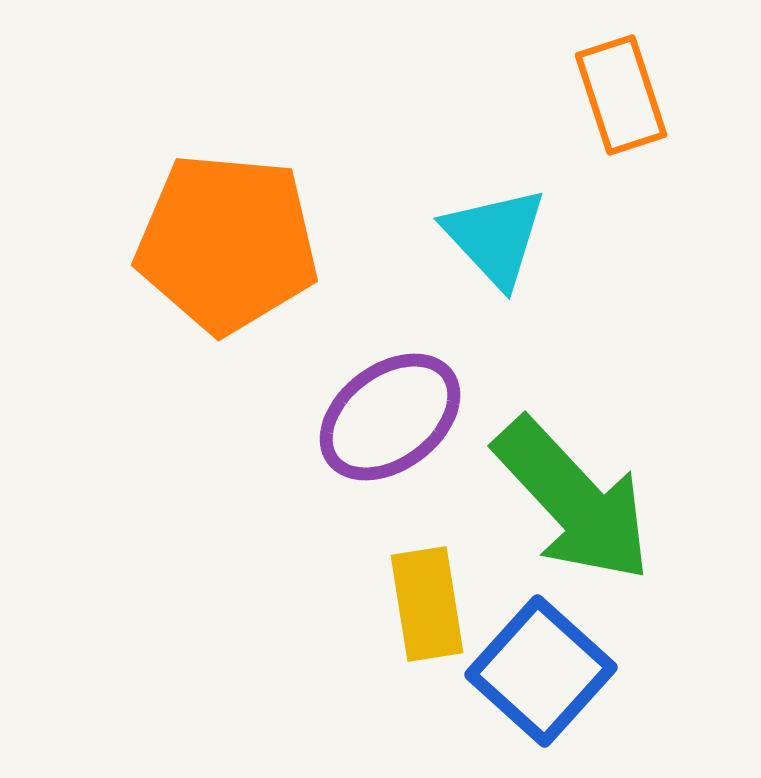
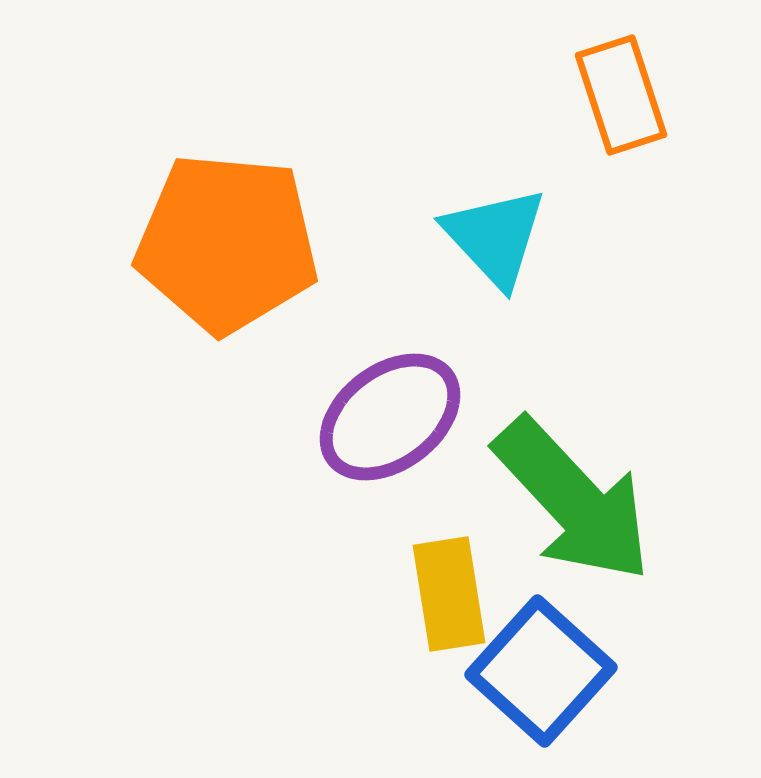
yellow rectangle: moved 22 px right, 10 px up
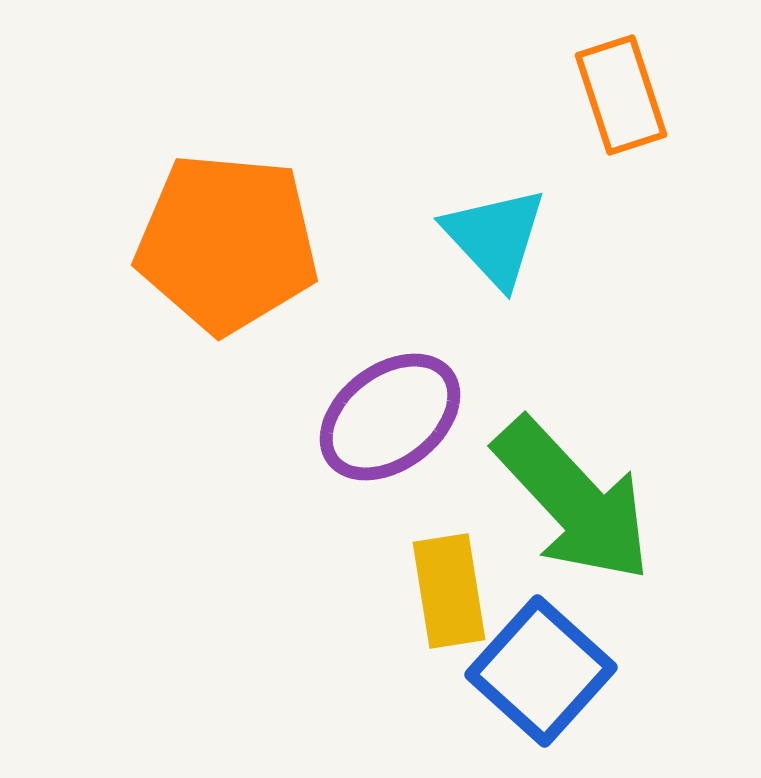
yellow rectangle: moved 3 px up
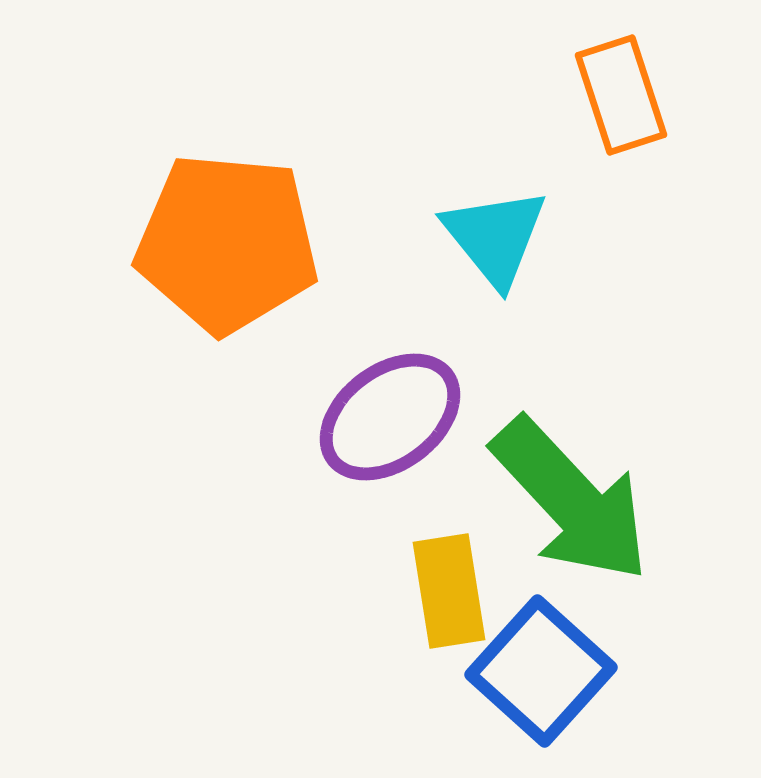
cyan triangle: rotated 4 degrees clockwise
green arrow: moved 2 px left
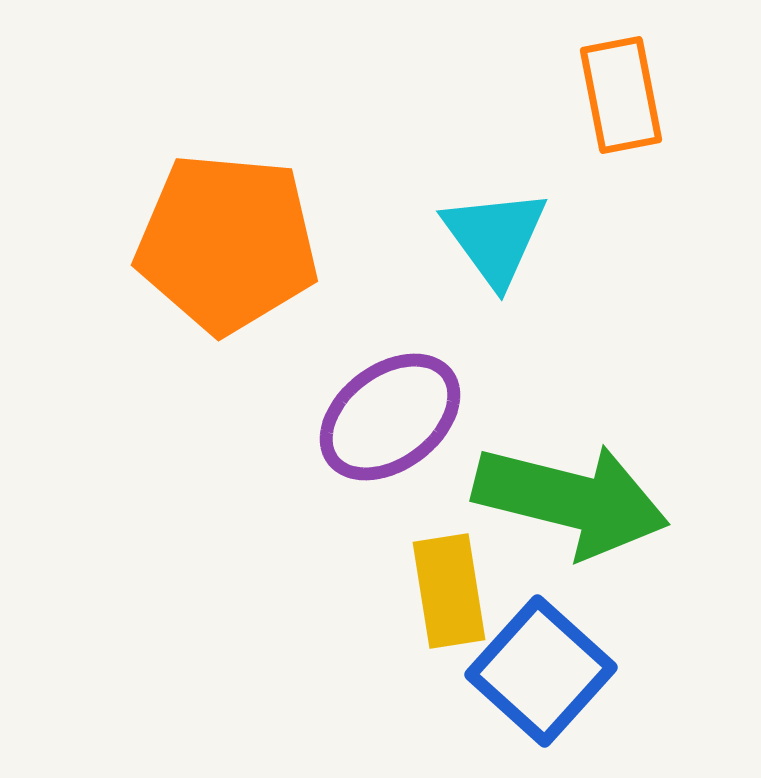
orange rectangle: rotated 7 degrees clockwise
cyan triangle: rotated 3 degrees clockwise
green arrow: rotated 33 degrees counterclockwise
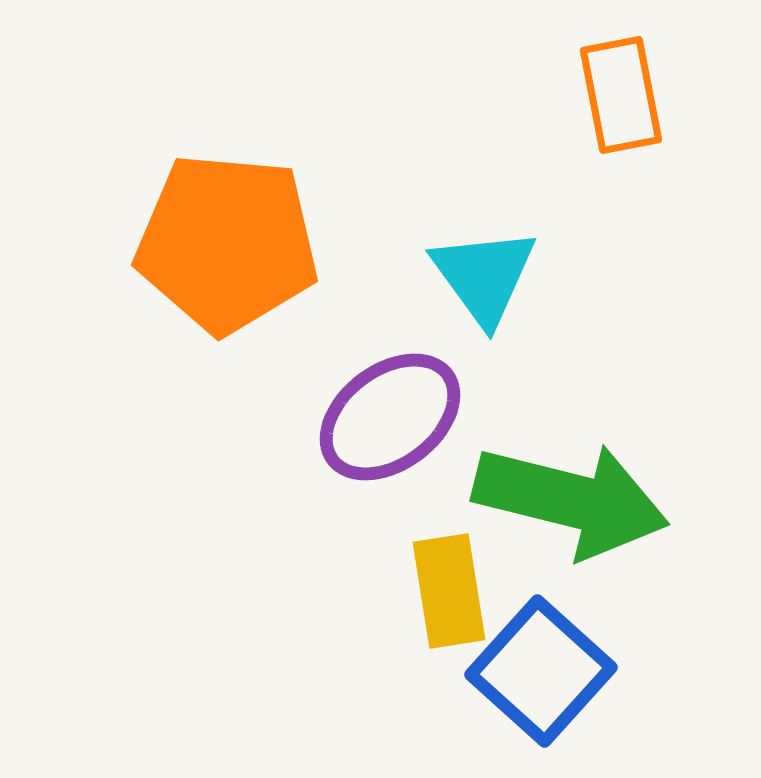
cyan triangle: moved 11 px left, 39 px down
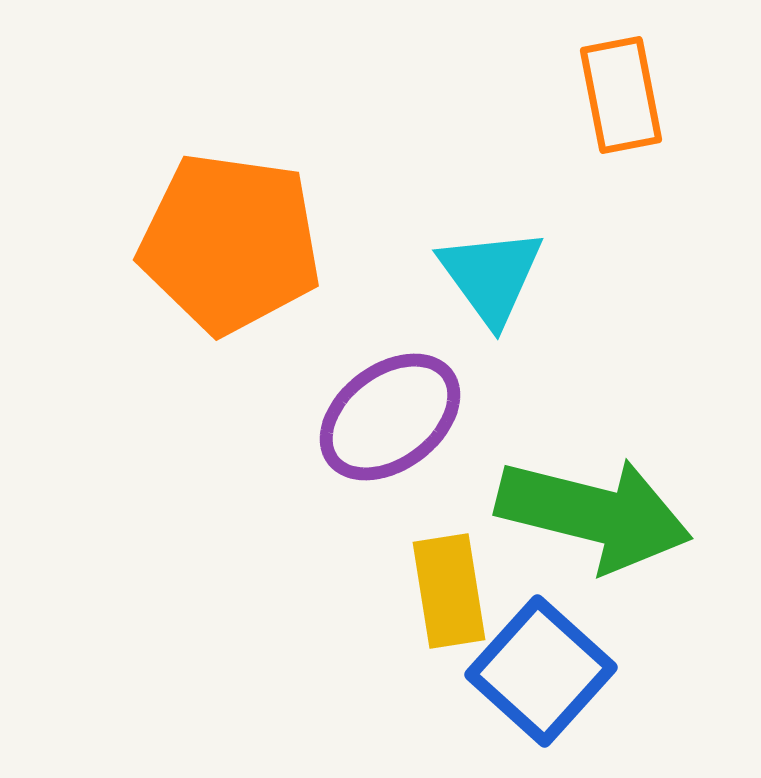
orange pentagon: moved 3 px right; rotated 3 degrees clockwise
cyan triangle: moved 7 px right
green arrow: moved 23 px right, 14 px down
